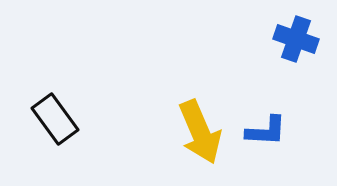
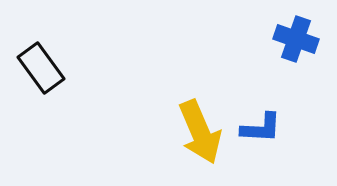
black rectangle: moved 14 px left, 51 px up
blue L-shape: moved 5 px left, 3 px up
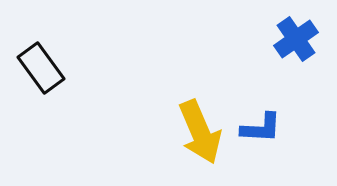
blue cross: rotated 36 degrees clockwise
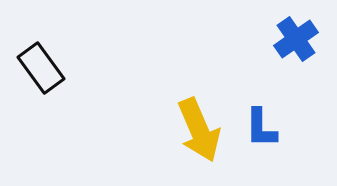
blue L-shape: rotated 87 degrees clockwise
yellow arrow: moved 1 px left, 2 px up
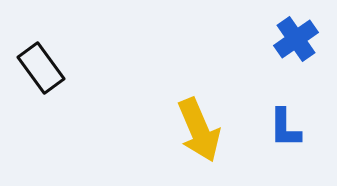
blue L-shape: moved 24 px right
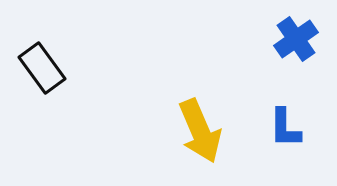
black rectangle: moved 1 px right
yellow arrow: moved 1 px right, 1 px down
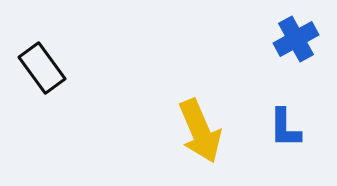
blue cross: rotated 6 degrees clockwise
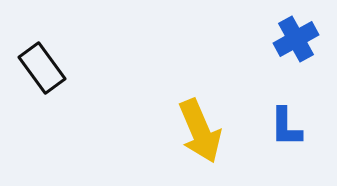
blue L-shape: moved 1 px right, 1 px up
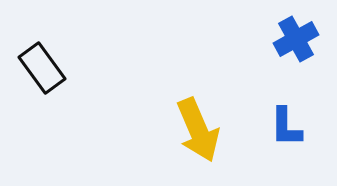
yellow arrow: moved 2 px left, 1 px up
